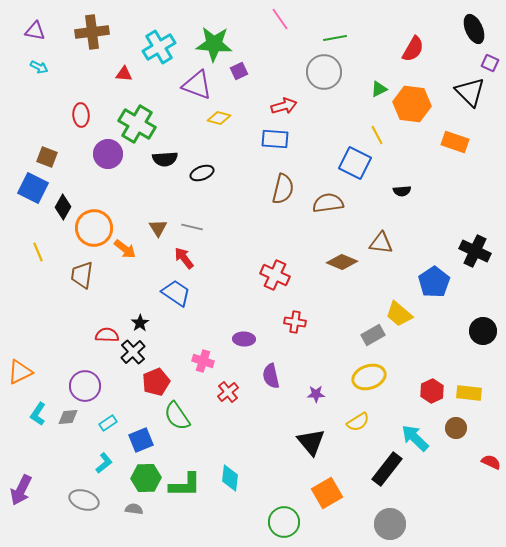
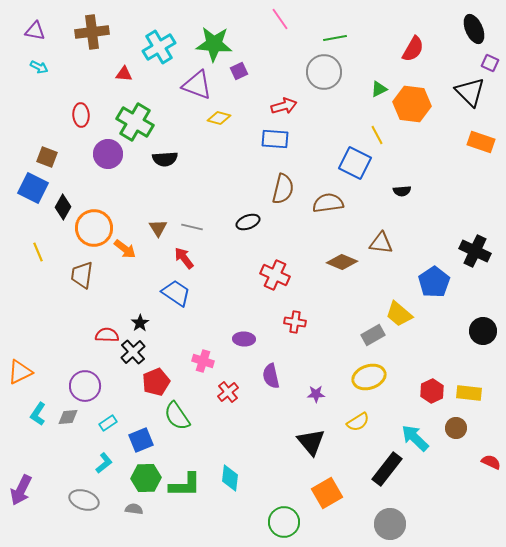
green cross at (137, 124): moved 2 px left, 2 px up
orange rectangle at (455, 142): moved 26 px right
black ellipse at (202, 173): moved 46 px right, 49 px down
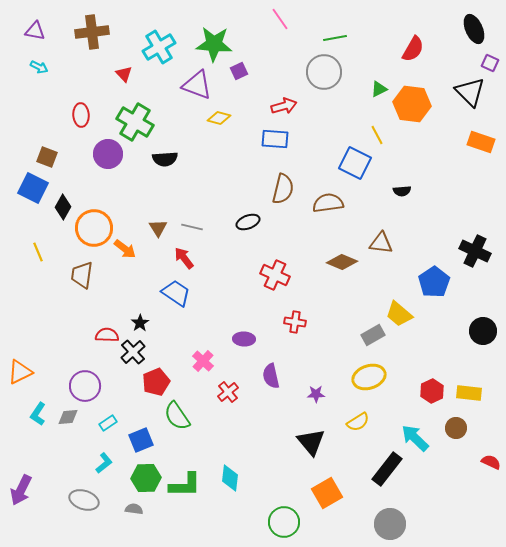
red triangle at (124, 74): rotated 42 degrees clockwise
pink cross at (203, 361): rotated 25 degrees clockwise
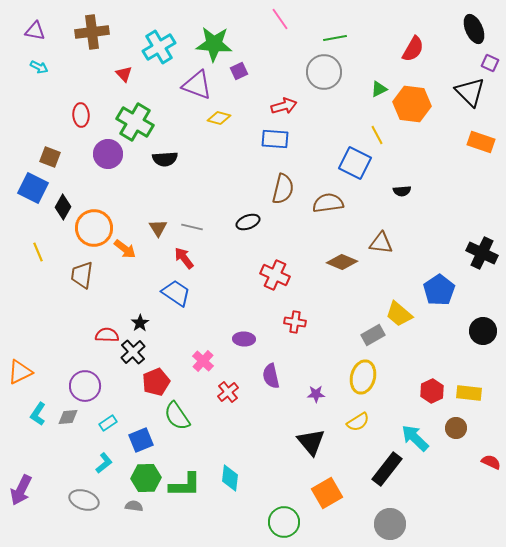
brown square at (47, 157): moved 3 px right
black cross at (475, 251): moved 7 px right, 2 px down
blue pentagon at (434, 282): moved 5 px right, 8 px down
yellow ellipse at (369, 377): moved 6 px left; rotated 56 degrees counterclockwise
gray semicircle at (134, 509): moved 3 px up
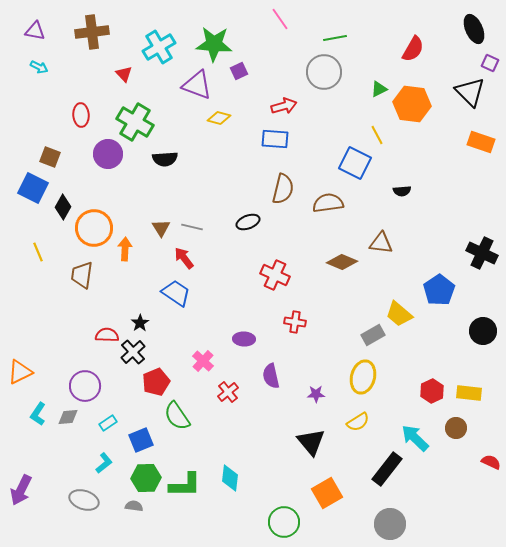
brown triangle at (158, 228): moved 3 px right
orange arrow at (125, 249): rotated 125 degrees counterclockwise
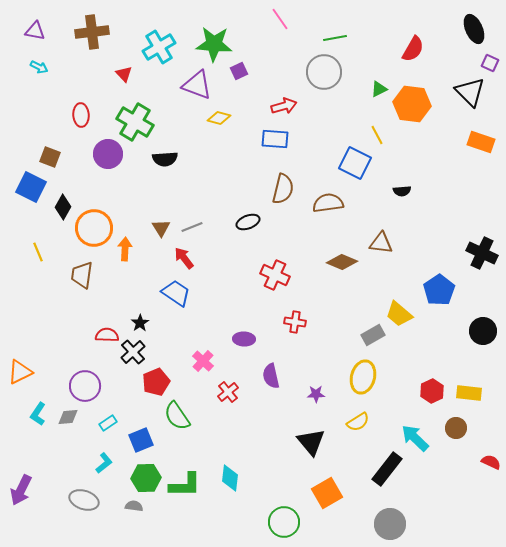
blue square at (33, 188): moved 2 px left, 1 px up
gray line at (192, 227): rotated 35 degrees counterclockwise
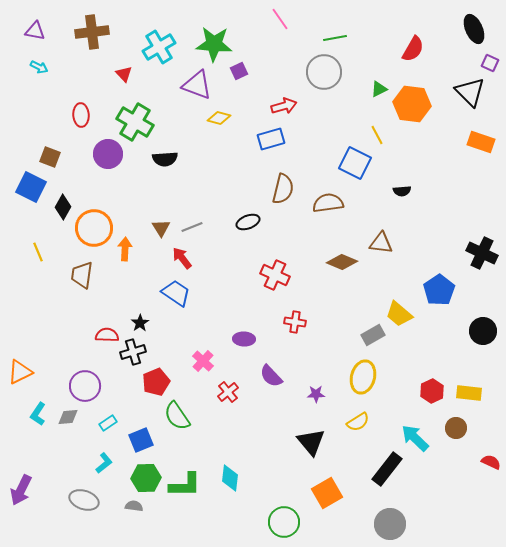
blue rectangle at (275, 139): moved 4 px left; rotated 20 degrees counterclockwise
red arrow at (184, 258): moved 2 px left
black cross at (133, 352): rotated 25 degrees clockwise
purple semicircle at (271, 376): rotated 30 degrees counterclockwise
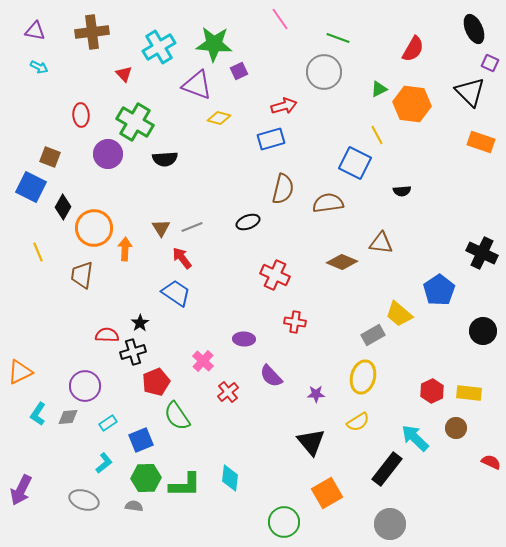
green line at (335, 38): moved 3 px right; rotated 30 degrees clockwise
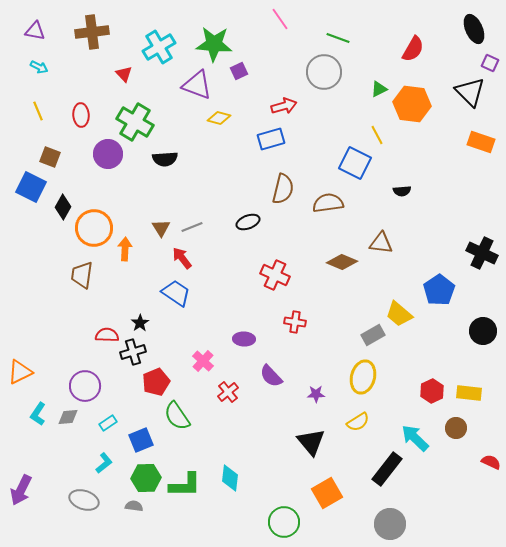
yellow line at (38, 252): moved 141 px up
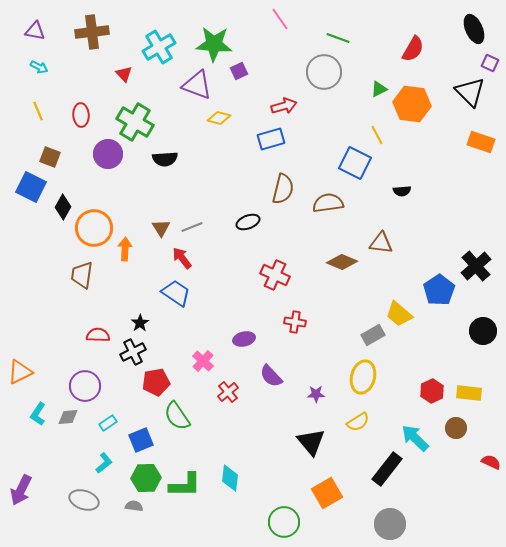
black cross at (482, 253): moved 6 px left, 13 px down; rotated 24 degrees clockwise
red semicircle at (107, 335): moved 9 px left
purple ellipse at (244, 339): rotated 15 degrees counterclockwise
black cross at (133, 352): rotated 10 degrees counterclockwise
red pentagon at (156, 382): rotated 12 degrees clockwise
